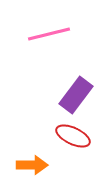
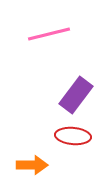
red ellipse: rotated 20 degrees counterclockwise
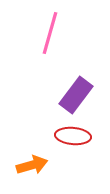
pink line: moved 1 px right, 1 px up; rotated 60 degrees counterclockwise
orange arrow: rotated 16 degrees counterclockwise
